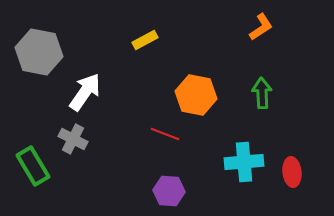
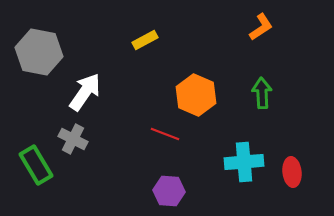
orange hexagon: rotated 12 degrees clockwise
green rectangle: moved 3 px right, 1 px up
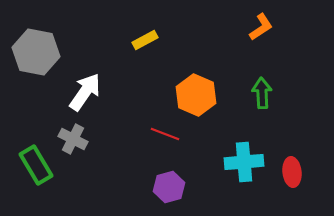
gray hexagon: moved 3 px left
purple hexagon: moved 4 px up; rotated 20 degrees counterclockwise
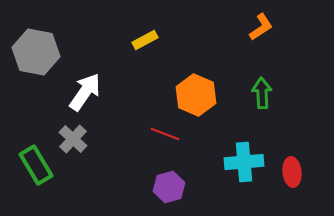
gray cross: rotated 16 degrees clockwise
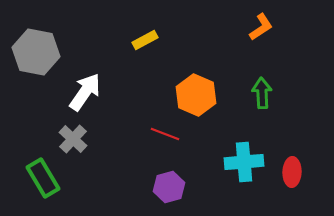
green rectangle: moved 7 px right, 13 px down
red ellipse: rotated 8 degrees clockwise
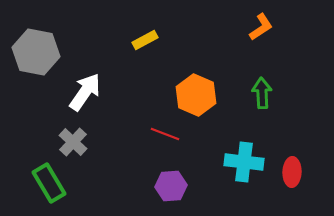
gray cross: moved 3 px down
cyan cross: rotated 12 degrees clockwise
green rectangle: moved 6 px right, 5 px down
purple hexagon: moved 2 px right, 1 px up; rotated 12 degrees clockwise
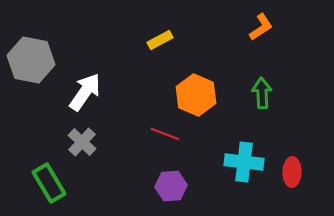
yellow rectangle: moved 15 px right
gray hexagon: moved 5 px left, 8 px down
gray cross: moved 9 px right
